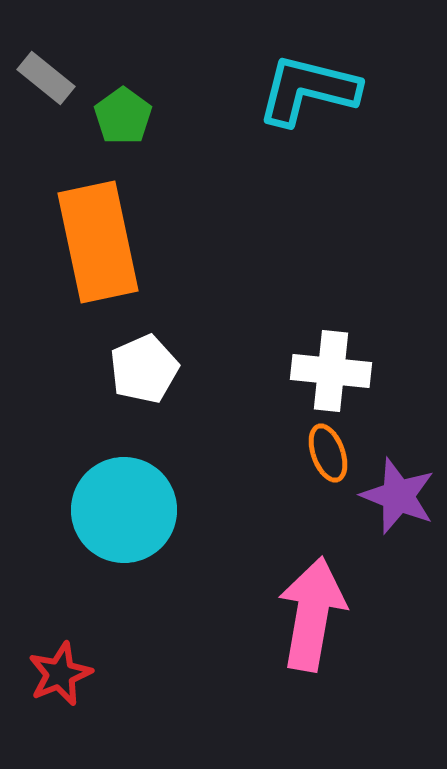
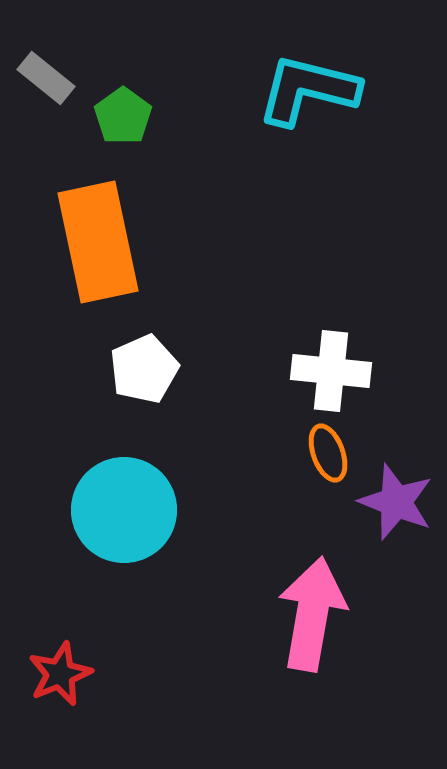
purple star: moved 2 px left, 6 px down
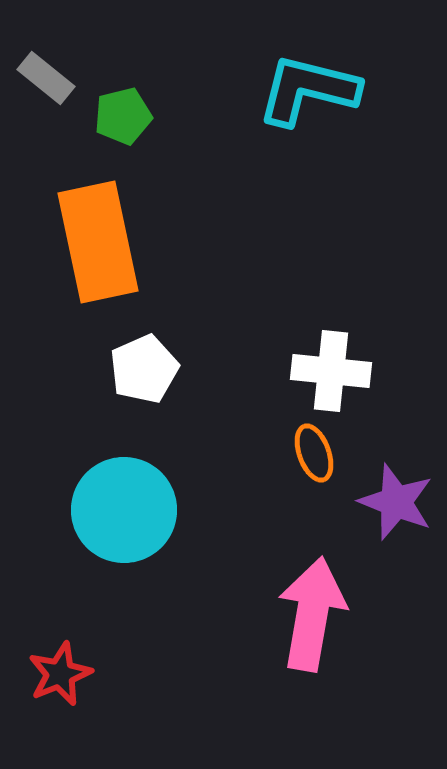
green pentagon: rotated 22 degrees clockwise
orange ellipse: moved 14 px left
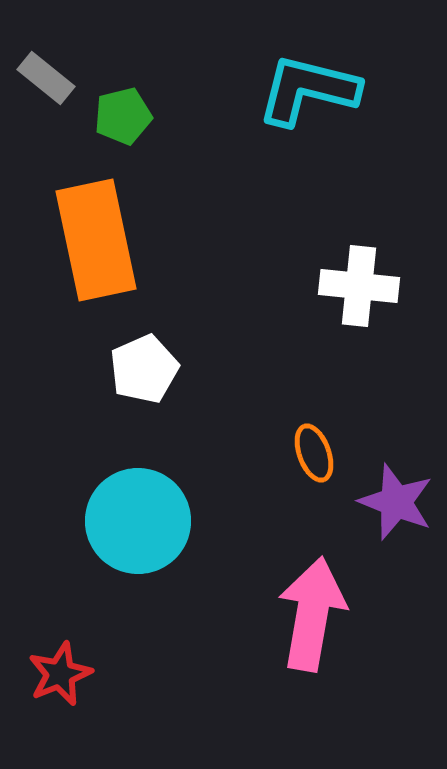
orange rectangle: moved 2 px left, 2 px up
white cross: moved 28 px right, 85 px up
cyan circle: moved 14 px right, 11 px down
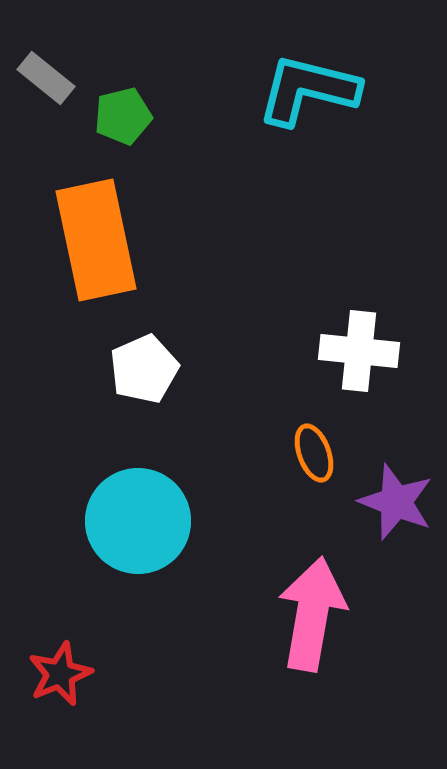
white cross: moved 65 px down
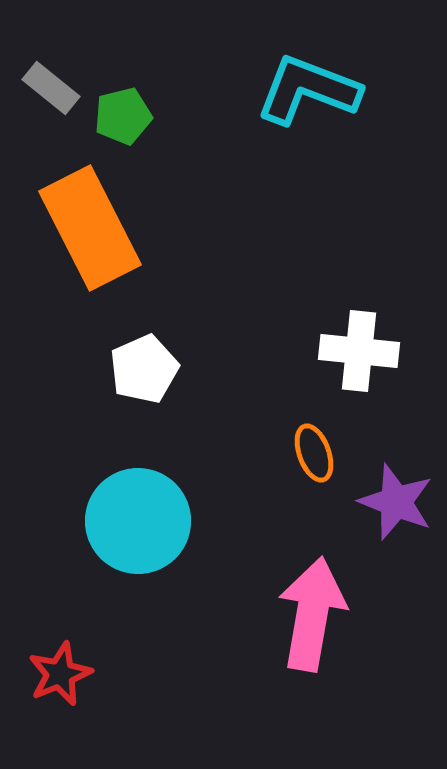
gray rectangle: moved 5 px right, 10 px down
cyan L-shape: rotated 7 degrees clockwise
orange rectangle: moved 6 px left, 12 px up; rotated 15 degrees counterclockwise
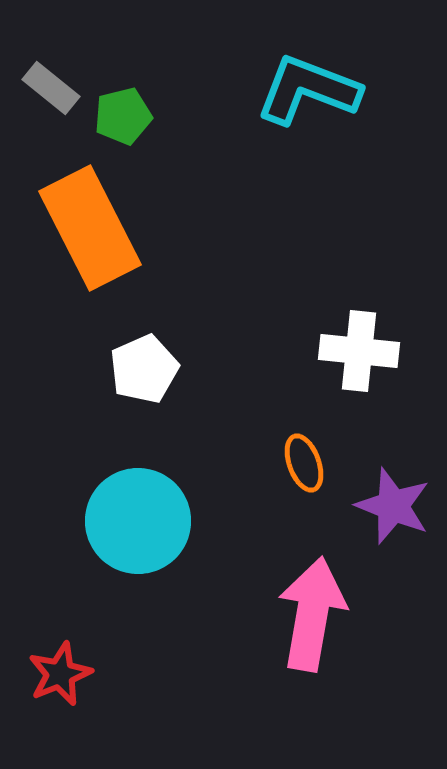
orange ellipse: moved 10 px left, 10 px down
purple star: moved 3 px left, 4 px down
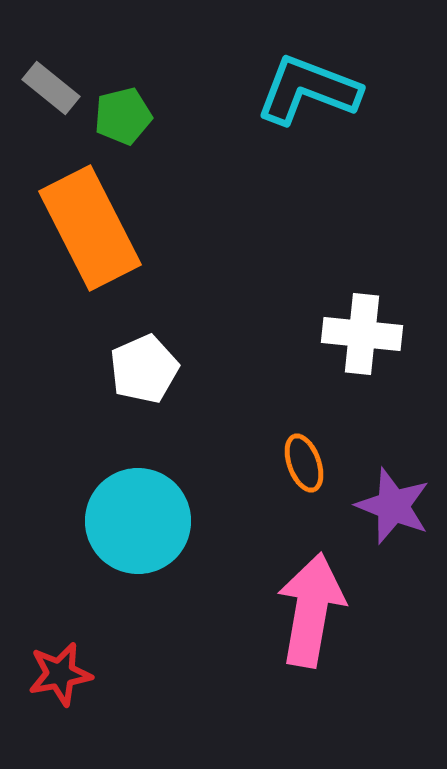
white cross: moved 3 px right, 17 px up
pink arrow: moved 1 px left, 4 px up
red star: rotated 12 degrees clockwise
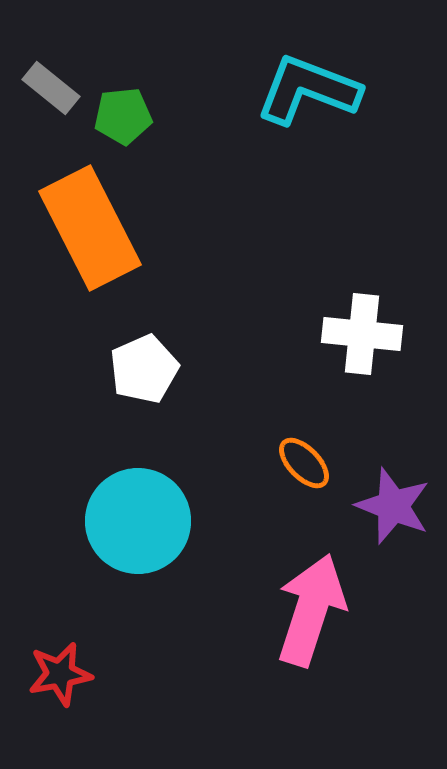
green pentagon: rotated 8 degrees clockwise
orange ellipse: rotated 24 degrees counterclockwise
pink arrow: rotated 8 degrees clockwise
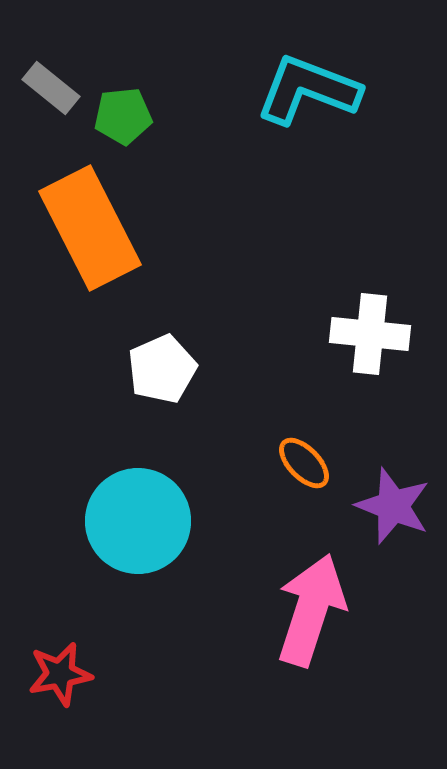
white cross: moved 8 px right
white pentagon: moved 18 px right
